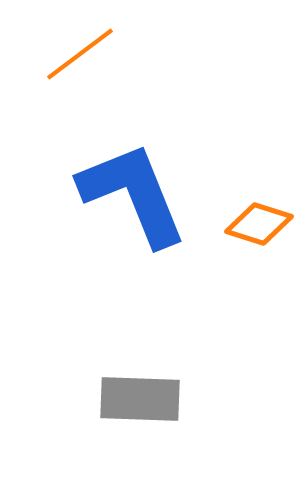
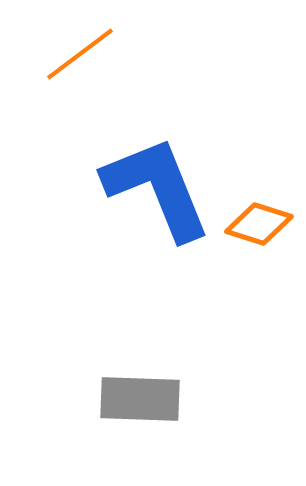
blue L-shape: moved 24 px right, 6 px up
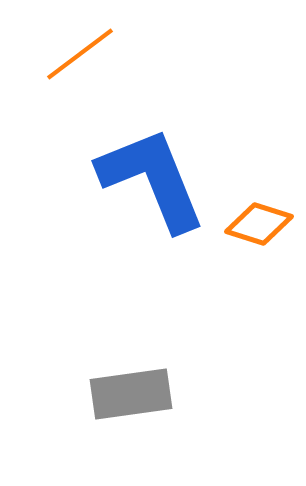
blue L-shape: moved 5 px left, 9 px up
gray rectangle: moved 9 px left, 5 px up; rotated 10 degrees counterclockwise
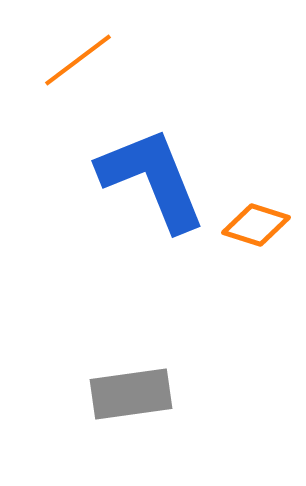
orange line: moved 2 px left, 6 px down
orange diamond: moved 3 px left, 1 px down
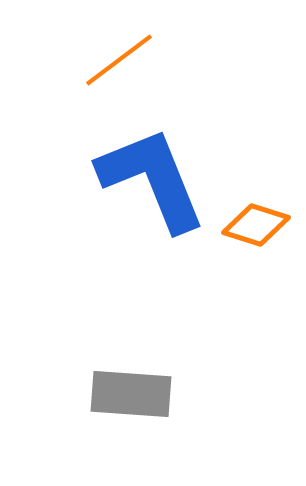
orange line: moved 41 px right
gray rectangle: rotated 12 degrees clockwise
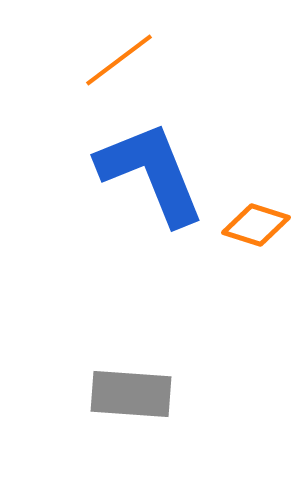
blue L-shape: moved 1 px left, 6 px up
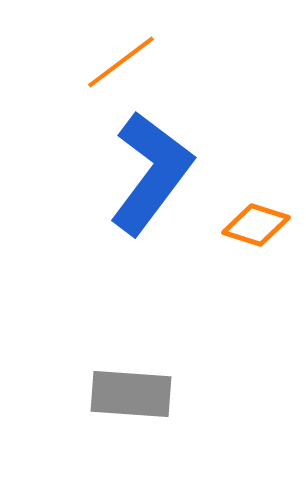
orange line: moved 2 px right, 2 px down
blue L-shape: rotated 59 degrees clockwise
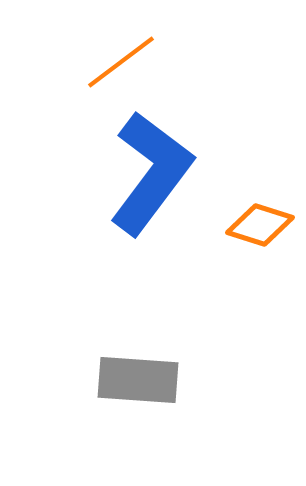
orange diamond: moved 4 px right
gray rectangle: moved 7 px right, 14 px up
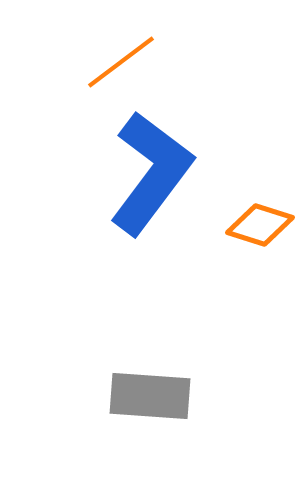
gray rectangle: moved 12 px right, 16 px down
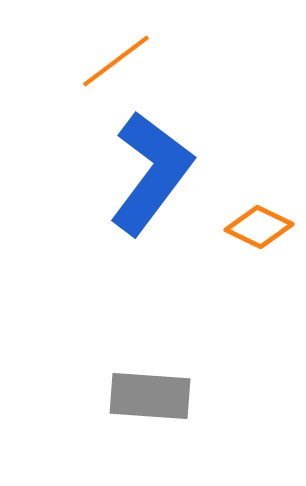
orange line: moved 5 px left, 1 px up
orange diamond: moved 1 px left, 2 px down; rotated 8 degrees clockwise
